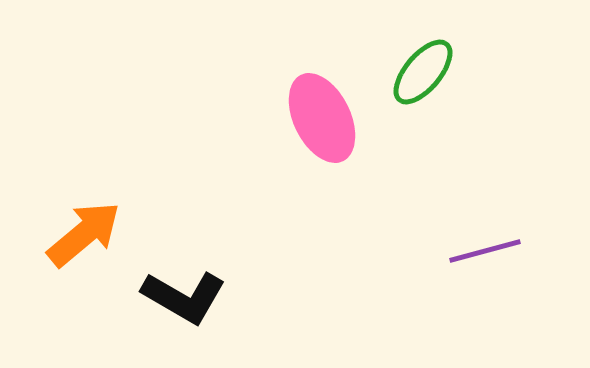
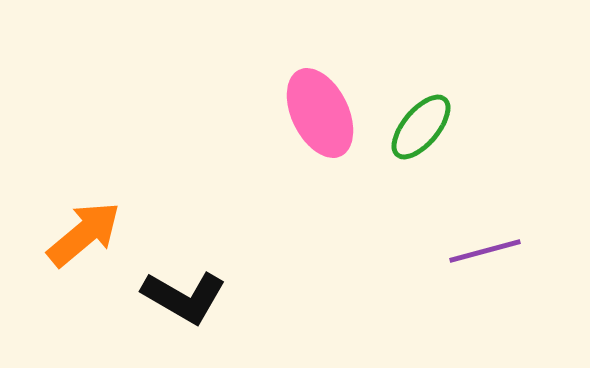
green ellipse: moved 2 px left, 55 px down
pink ellipse: moved 2 px left, 5 px up
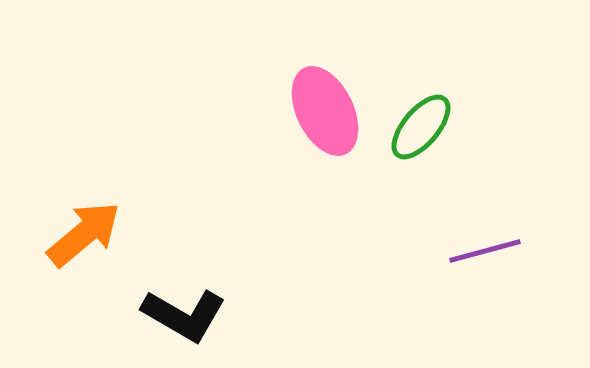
pink ellipse: moved 5 px right, 2 px up
black L-shape: moved 18 px down
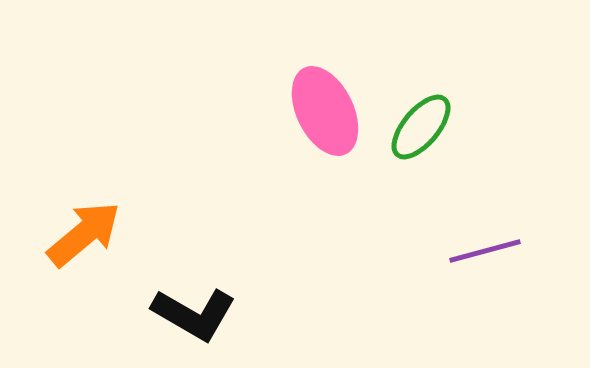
black L-shape: moved 10 px right, 1 px up
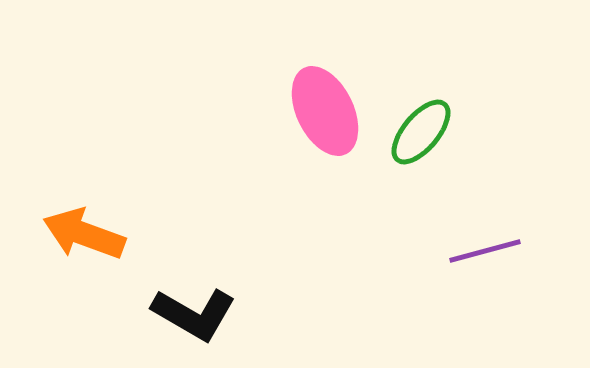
green ellipse: moved 5 px down
orange arrow: rotated 120 degrees counterclockwise
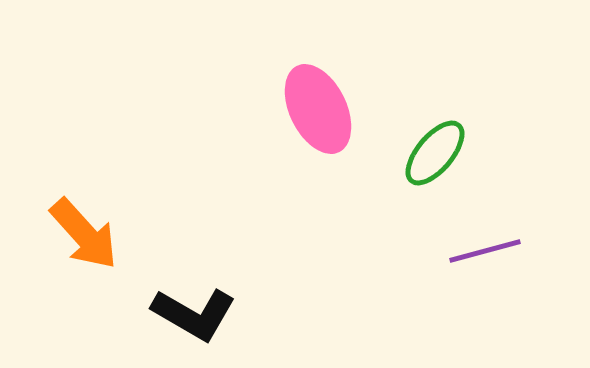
pink ellipse: moved 7 px left, 2 px up
green ellipse: moved 14 px right, 21 px down
orange arrow: rotated 152 degrees counterclockwise
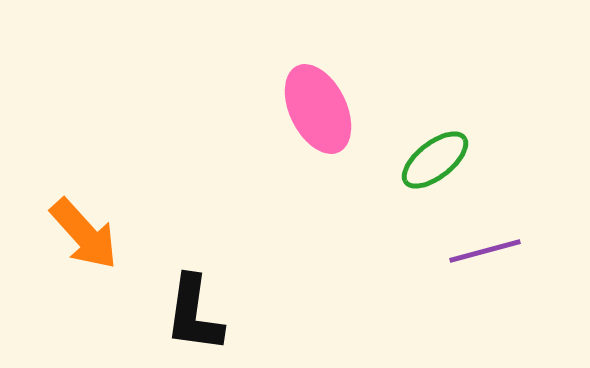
green ellipse: moved 7 px down; rotated 12 degrees clockwise
black L-shape: rotated 68 degrees clockwise
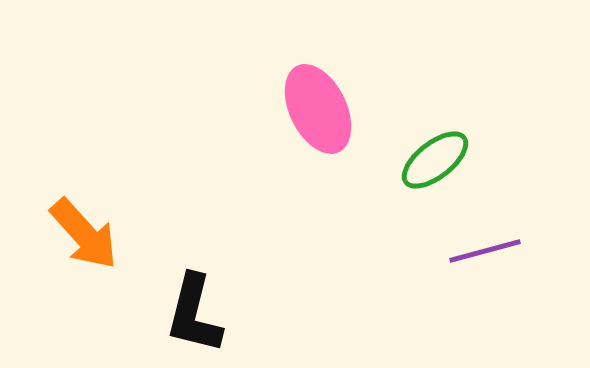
black L-shape: rotated 6 degrees clockwise
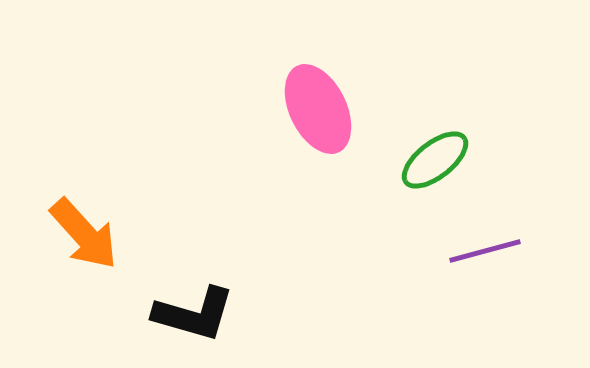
black L-shape: rotated 88 degrees counterclockwise
